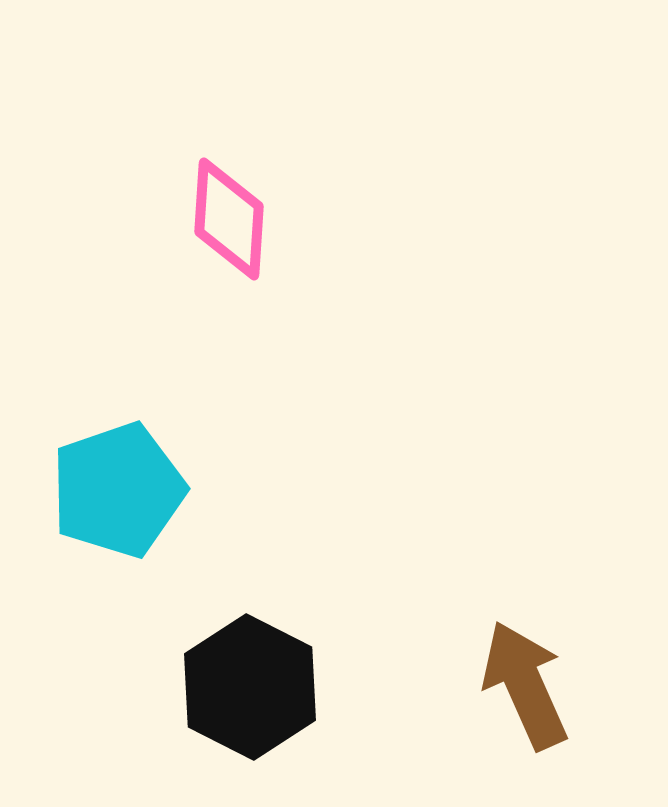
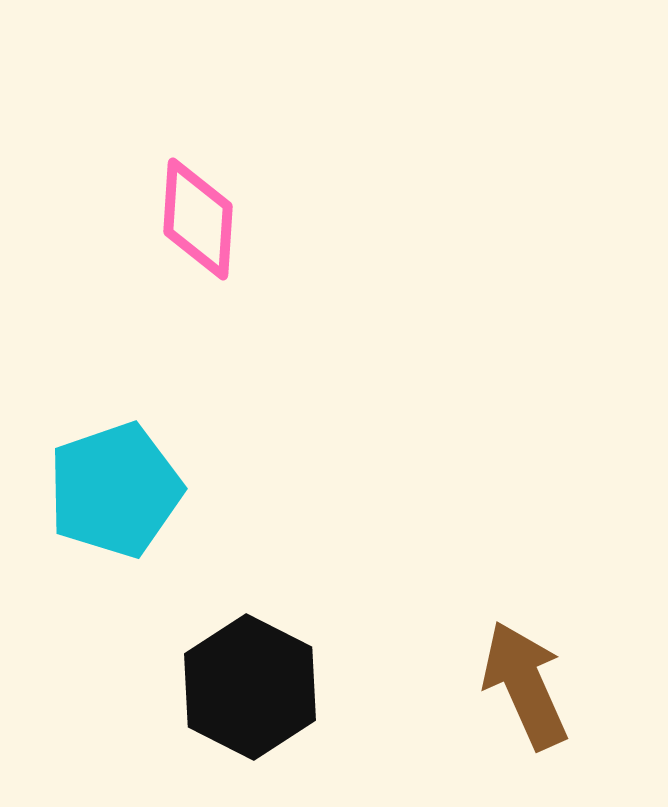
pink diamond: moved 31 px left
cyan pentagon: moved 3 px left
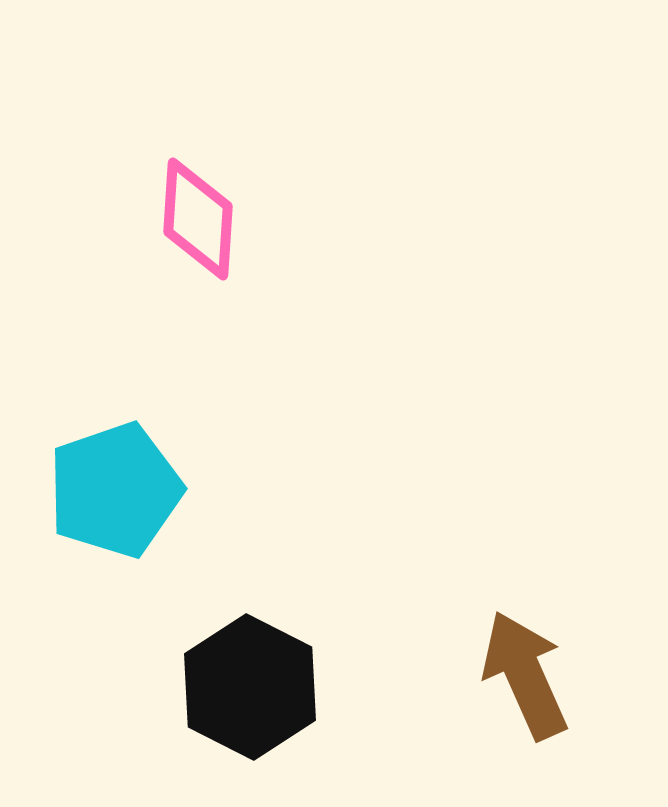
brown arrow: moved 10 px up
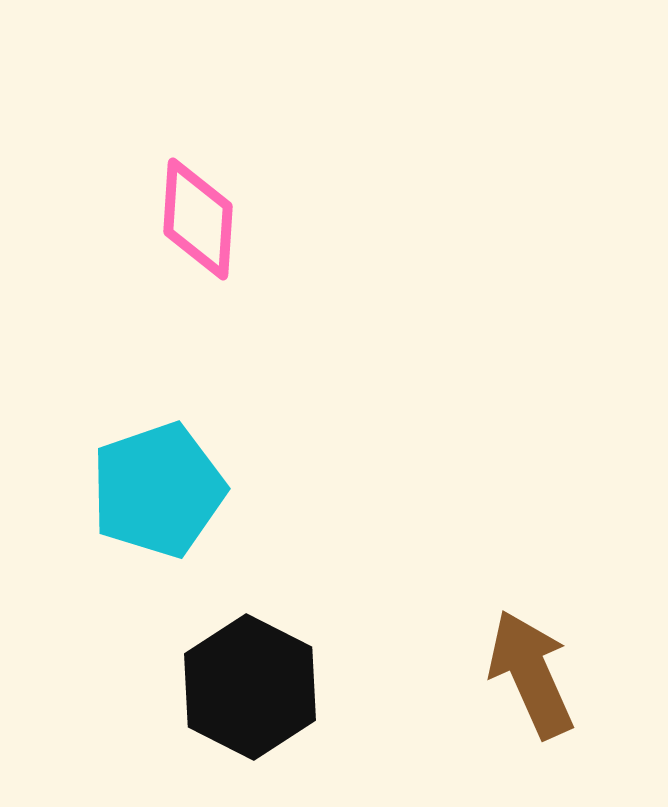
cyan pentagon: moved 43 px right
brown arrow: moved 6 px right, 1 px up
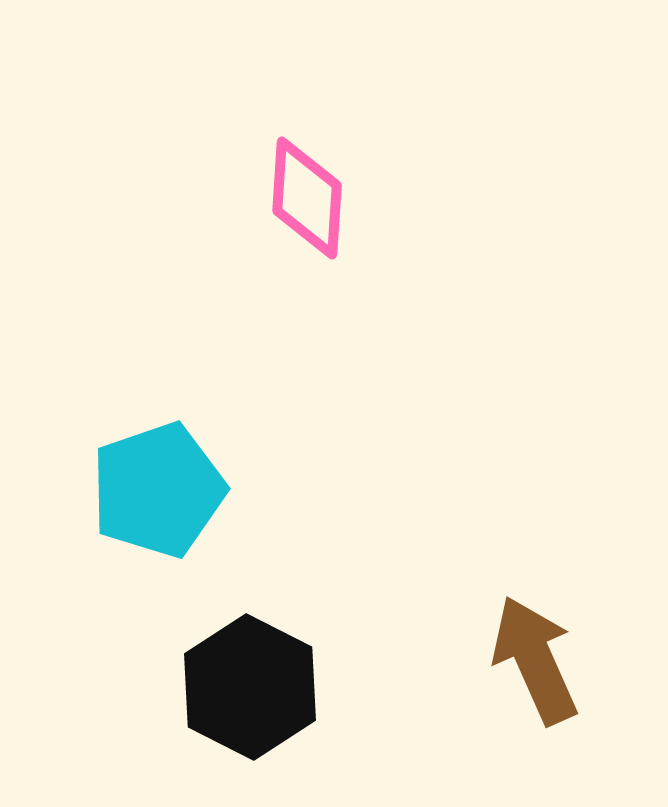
pink diamond: moved 109 px right, 21 px up
brown arrow: moved 4 px right, 14 px up
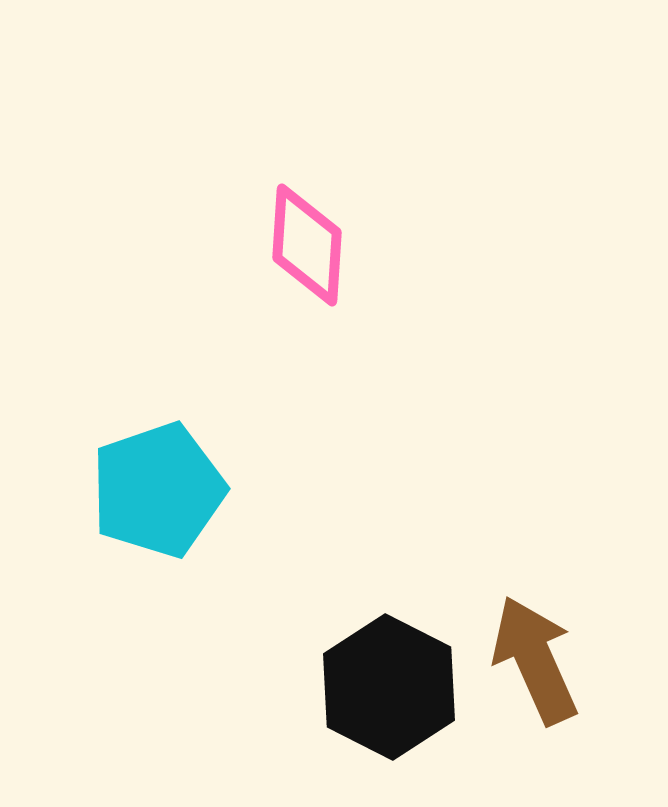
pink diamond: moved 47 px down
black hexagon: moved 139 px right
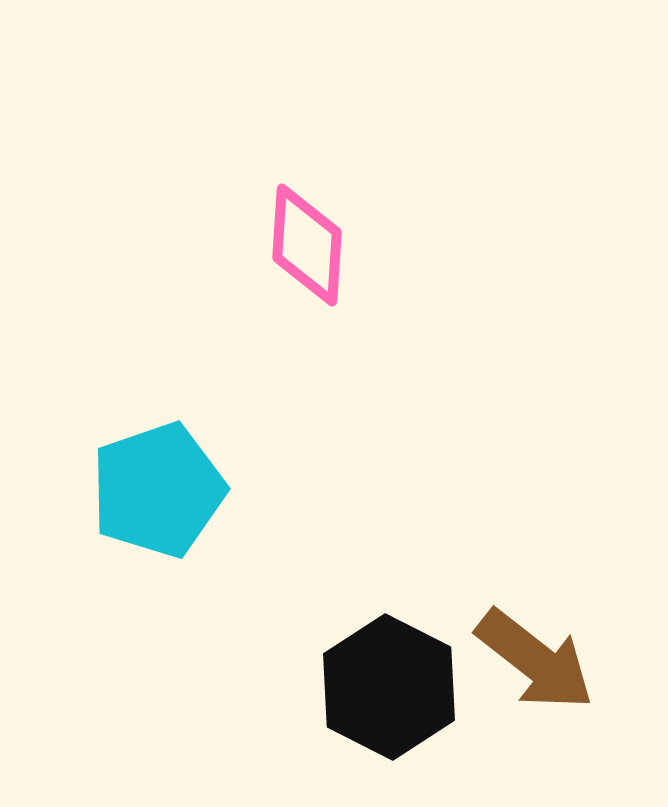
brown arrow: rotated 152 degrees clockwise
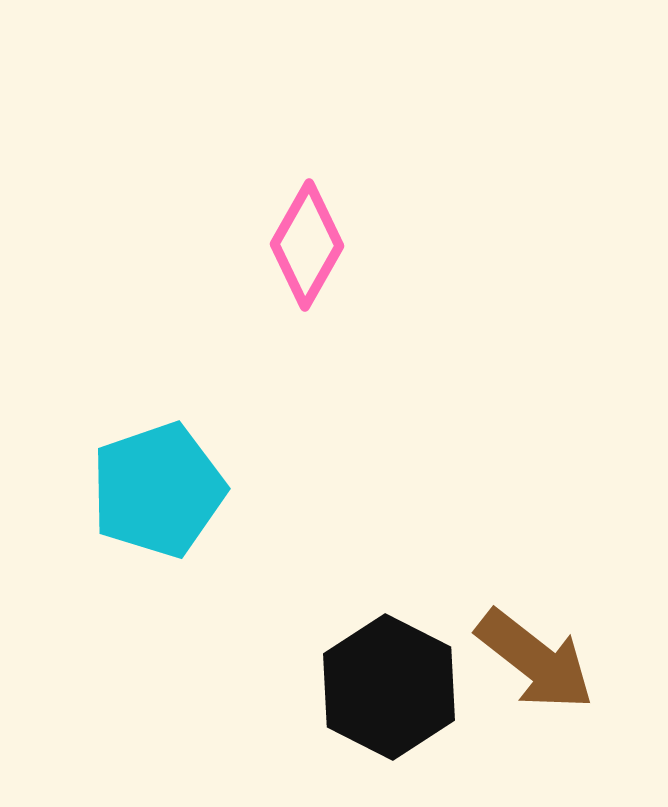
pink diamond: rotated 26 degrees clockwise
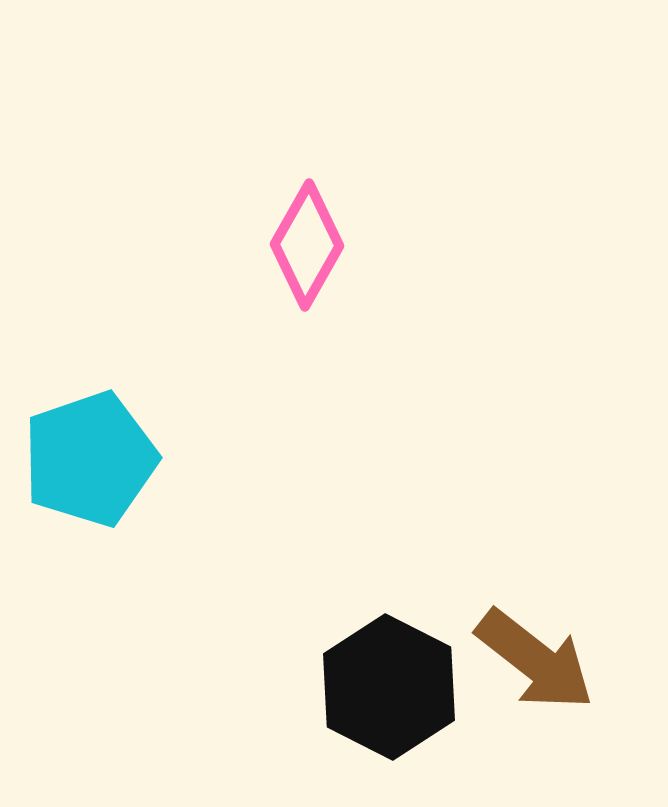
cyan pentagon: moved 68 px left, 31 px up
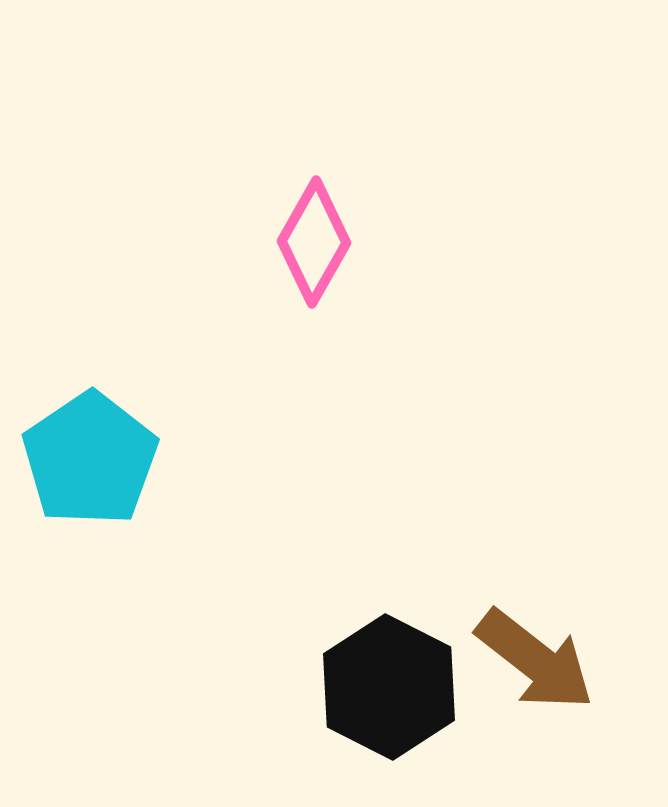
pink diamond: moved 7 px right, 3 px up
cyan pentagon: rotated 15 degrees counterclockwise
